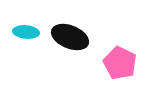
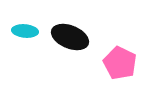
cyan ellipse: moved 1 px left, 1 px up
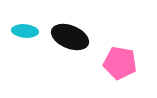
pink pentagon: rotated 16 degrees counterclockwise
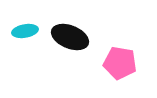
cyan ellipse: rotated 15 degrees counterclockwise
